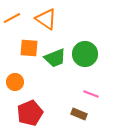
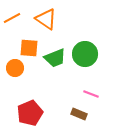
orange circle: moved 14 px up
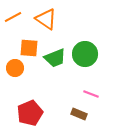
orange line: moved 1 px right, 1 px up
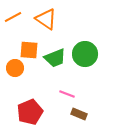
orange square: moved 2 px down
pink line: moved 24 px left
red pentagon: moved 1 px up
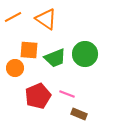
red pentagon: moved 8 px right, 16 px up
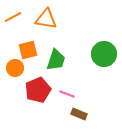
orange triangle: rotated 25 degrees counterclockwise
orange square: moved 1 px left; rotated 18 degrees counterclockwise
green circle: moved 19 px right
green trapezoid: moved 1 px right, 2 px down; rotated 50 degrees counterclockwise
red pentagon: moved 6 px up
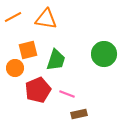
brown rectangle: rotated 35 degrees counterclockwise
